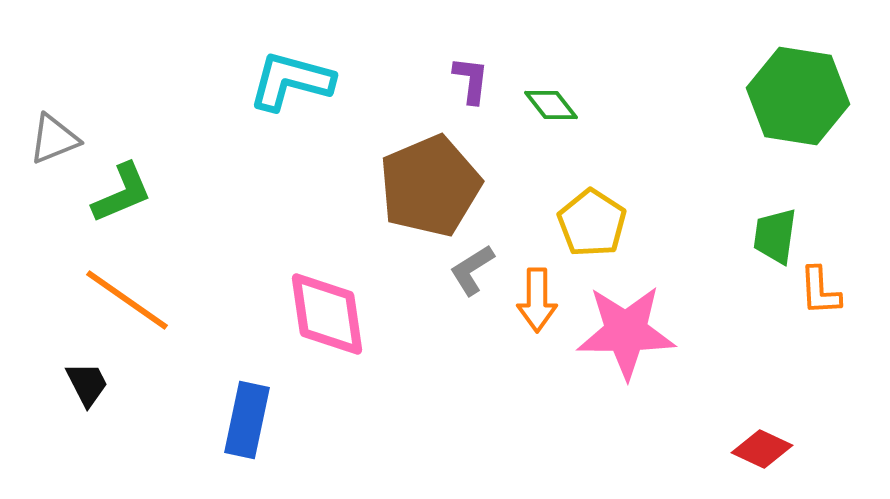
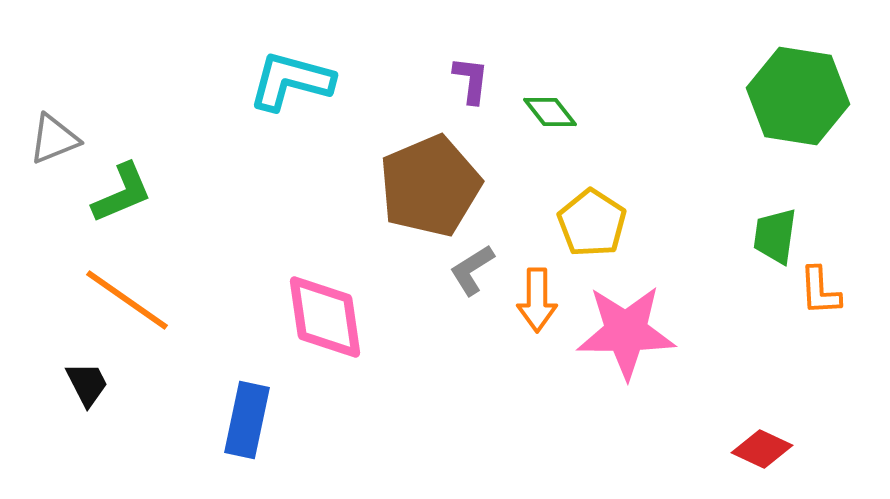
green diamond: moved 1 px left, 7 px down
pink diamond: moved 2 px left, 3 px down
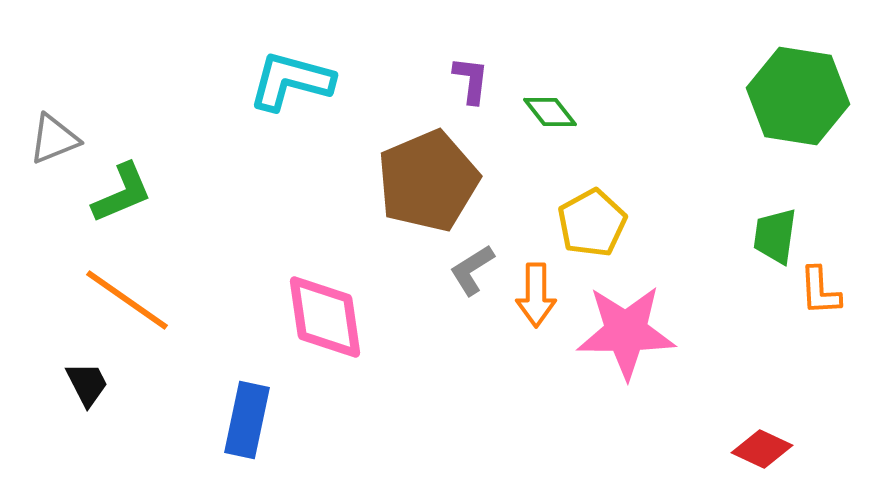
brown pentagon: moved 2 px left, 5 px up
yellow pentagon: rotated 10 degrees clockwise
orange arrow: moved 1 px left, 5 px up
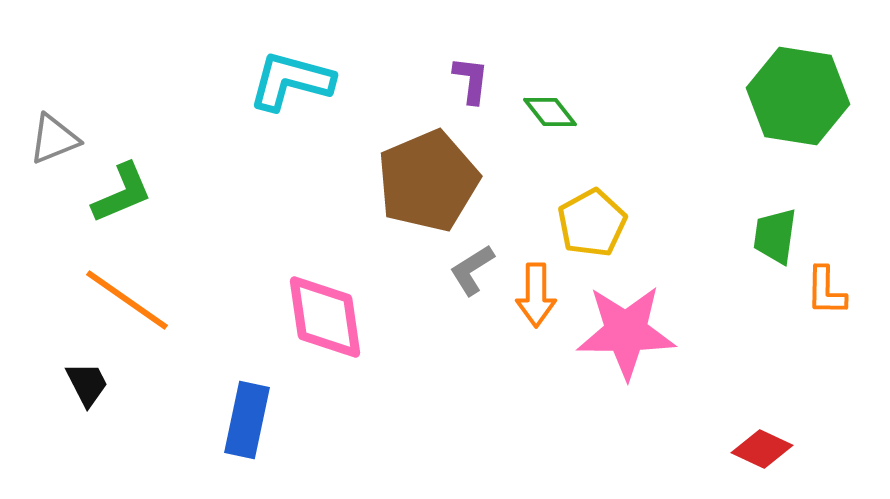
orange L-shape: moved 6 px right; rotated 4 degrees clockwise
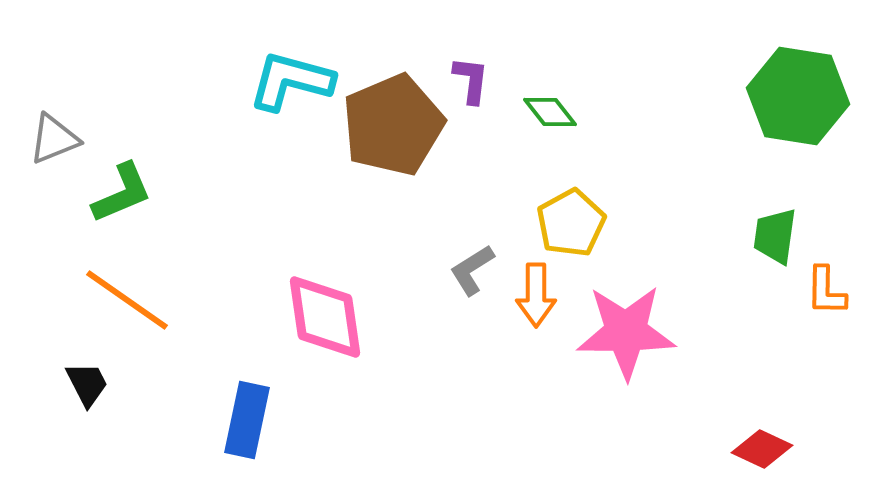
brown pentagon: moved 35 px left, 56 px up
yellow pentagon: moved 21 px left
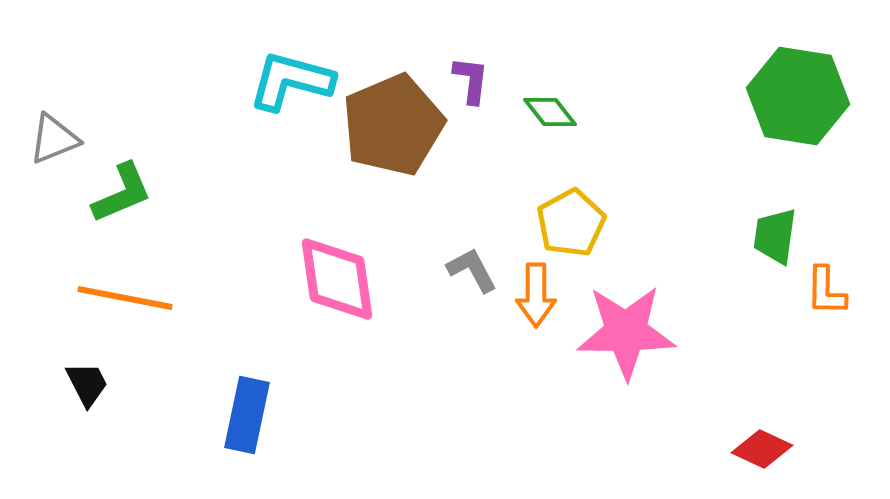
gray L-shape: rotated 94 degrees clockwise
orange line: moved 2 px left, 2 px up; rotated 24 degrees counterclockwise
pink diamond: moved 12 px right, 38 px up
blue rectangle: moved 5 px up
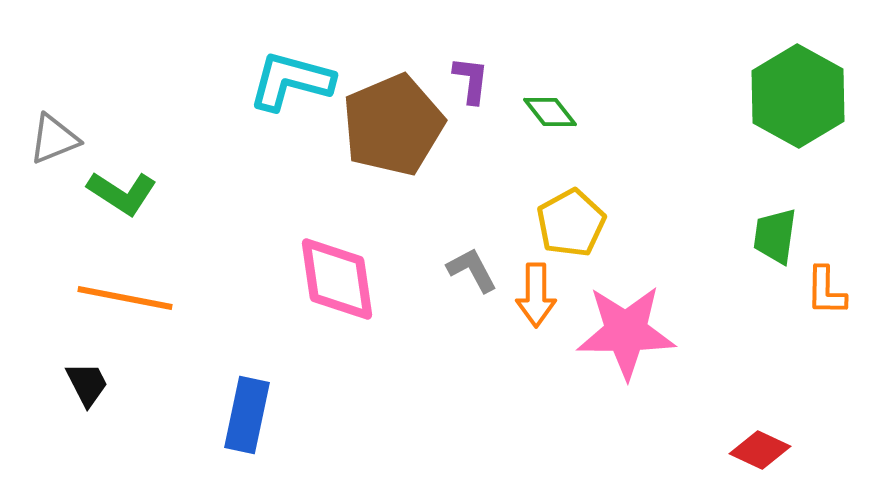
green hexagon: rotated 20 degrees clockwise
green L-shape: rotated 56 degrees clockwise
red diamond: moved 2 px left, 1 px down
